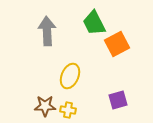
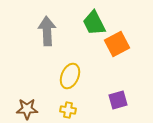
brown star: moved 18 px left, 3 px down
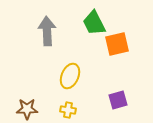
orange square: rotated 15 degrees clockwise
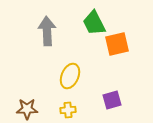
purple square: moved 6 px left
yellow cross: rotated 14 degrees counterclockwise
